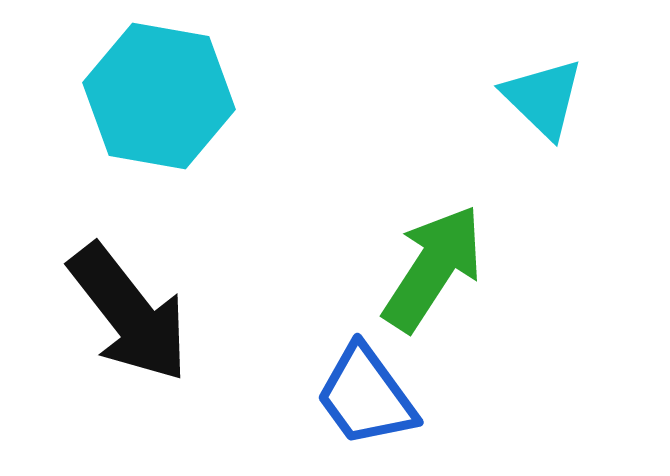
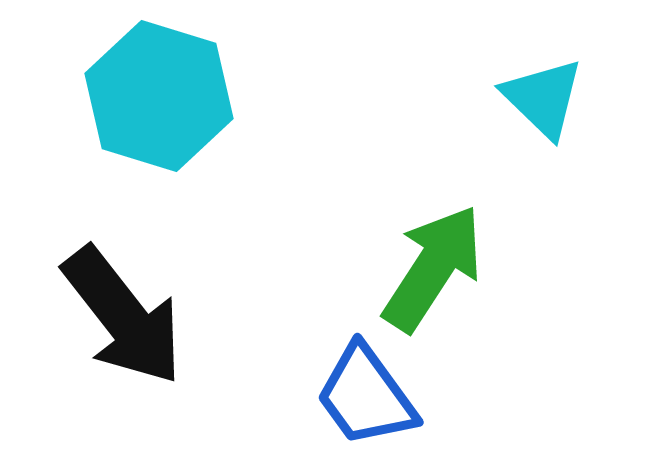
cyan hexagon: rotated 7 degrees clockwise
black arrow: moved 6 px left, 3 px down
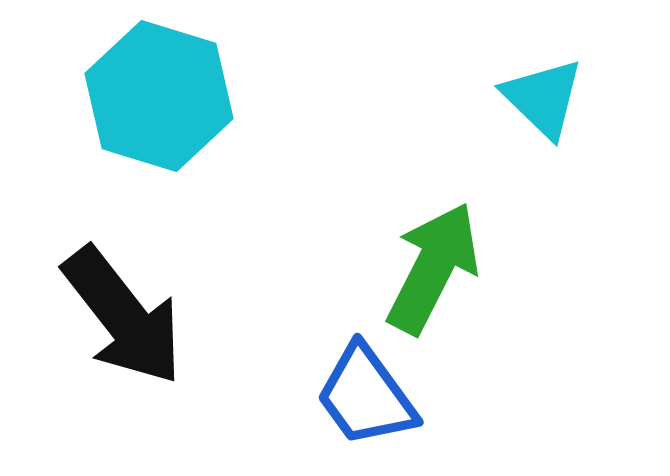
green arrow: rotated 6 degrees counterclockwise
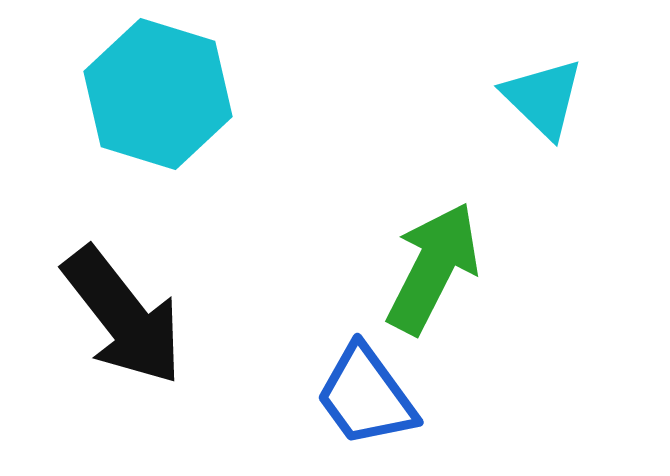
cyan hexagon: moved 1 px left, 2 px up
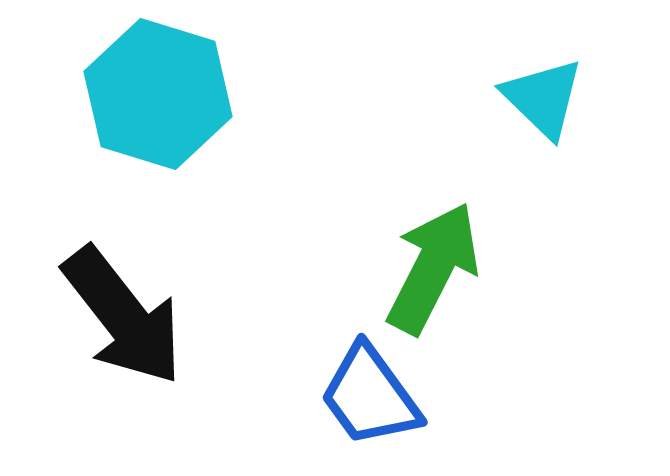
blue trapezoid: moved 4 px right
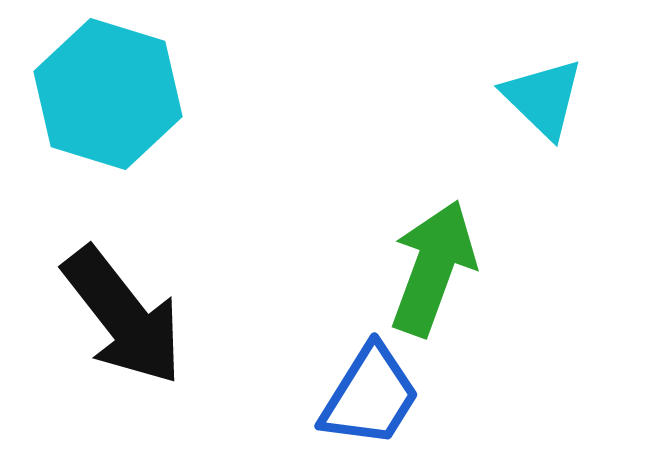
cyan hexagon: moved 50 px left
green arrow: rotated 7 degrees counterclockwise
blue trapezoid: rotated 112 degrees counterclockwise
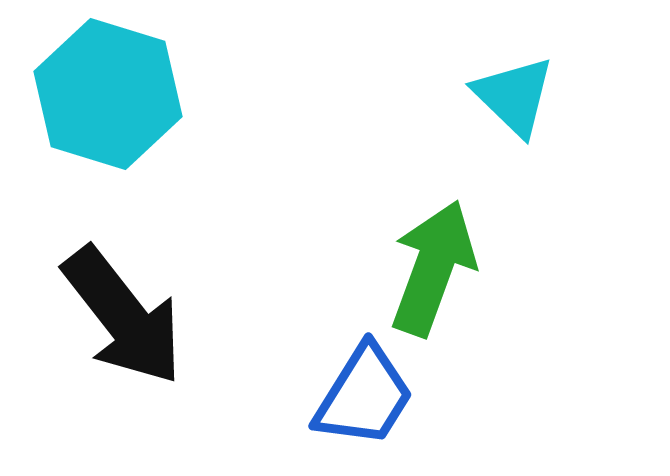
cyan triangle: moved 29 px left, 2 px up
blue trapezoid: moved 6 px left
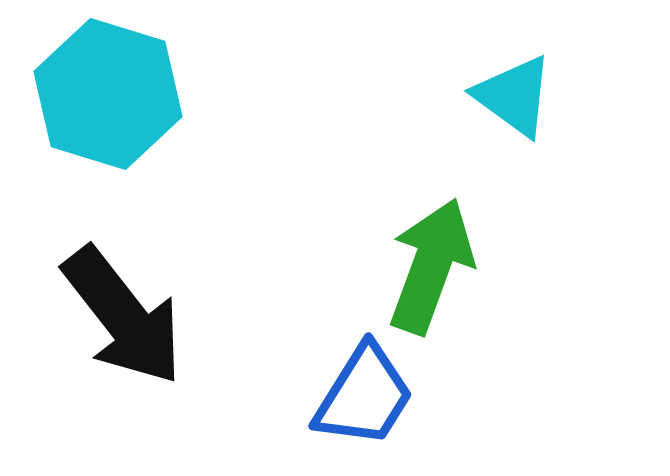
cyan triangle: rotated 8 degrees counterclockwise
green arrow: moved 2 px left, 2 px up
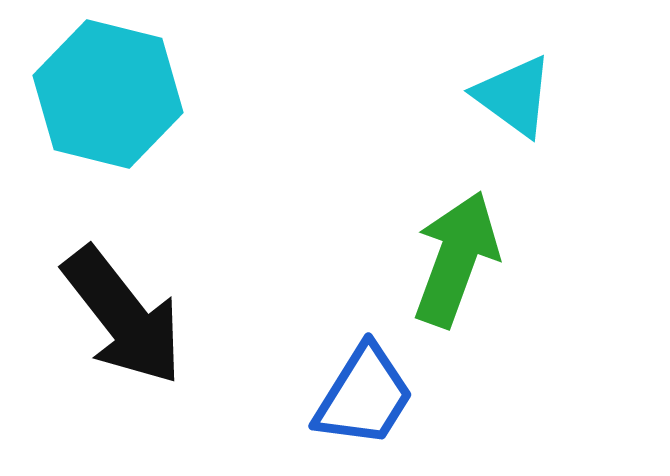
cyan hexagon: rotated 3 degrees counterclockwise
green arrow: moved 25 px right, 7 px up
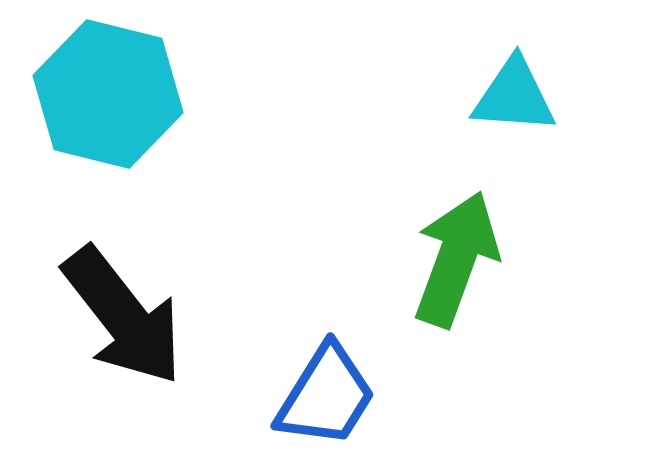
cyan triangle: rotated 32 degrees counterclockwise
blue trapezoid: moved 38 px left
